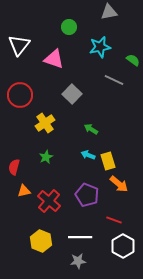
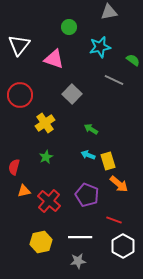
yellow hexagon: moved 1 px down; rotated 25 degrees clockwise
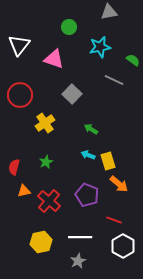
green star: moved 5 px down
gray star: rotated 21 degrees counterclockwise
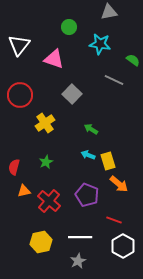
cyan star: moved 3 px up; rotated 20 degrees clockwise
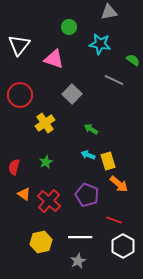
orange triangle: moved 3 px down; rotated 48 degrees clockwise
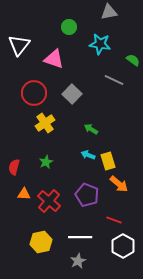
red circle: moved 14 px right, 2 px up
orange triangle: rotated 32 degrees counterclockwise
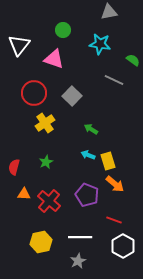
green circle: moved 6 px left, 3 px down
gray square: moved 2 px down
orange arrow: moved 4 px left
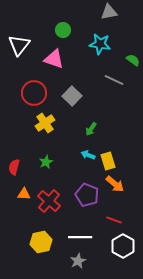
green arrow: rotated 88 degrees counterclockwise
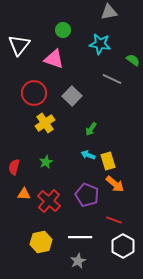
gray line: moved 2 px left, 1 px up
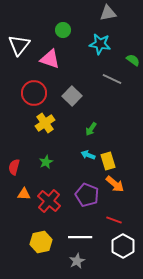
gray triangle: moved 1 px left, 1 px down
pink triangle: moved 4 px left
gray star: moved 1 px left
